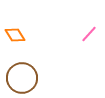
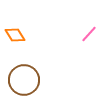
brown circle: moved 2 px right, 2 px down
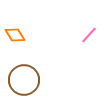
pink line: moved 1 px down
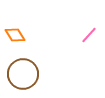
brown circle: moved 1 px left, 6 px up
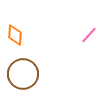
orange diamond: rotated 35 degrees clockwise
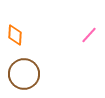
brown circle: moved 1 px right
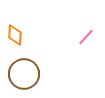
pink line: moved 3 px left, 2 px down
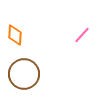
pink line: moved 4 px left, 2 px up
